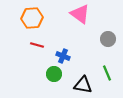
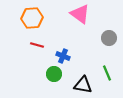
gray circle: moved 1 px right, 1 px up
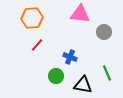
pink triangle: rotated 30 degrees counterclockwise
gray circle: moved 5 px left, 6 px up
red line: rotated 64 degrees counterclockwise
blue cross: moved 7 px right, 1 px down
green circle: moved 2 px right, 2 px down
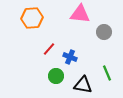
red line: moved 12 px right, 4 px down
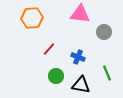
blue cross: moved 8 px right
black triangle: moved 2 px left
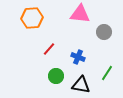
green line: rotated 56 degrees clockwise
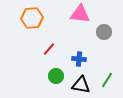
blue cross: moved 1 px right, 2 px down; rotated 16 degrees counterclockwise
green line: moved 7 px down
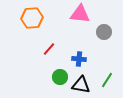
green circle: moved 4 px right, 1 px down
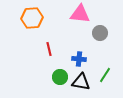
gray circle: moved 4 px left, 1 px down
red line: rotated 56 degrees counterclockwise
green line: moved 2 px left, 5 px up
black triangle: moved 3 px up
